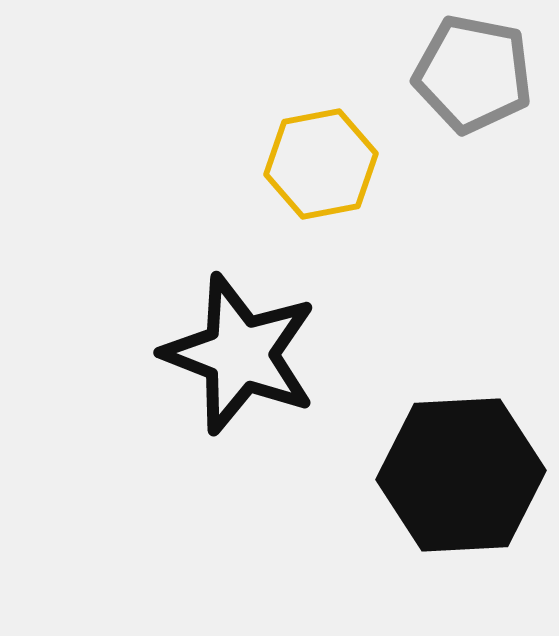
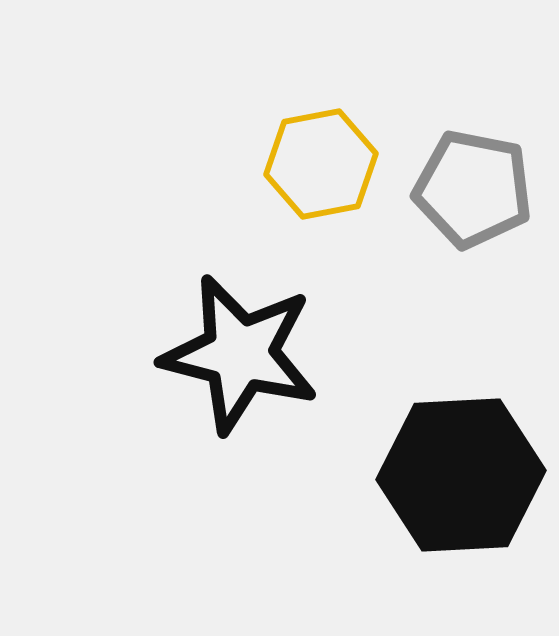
gray pentagon: moved 115 px down
black star: rotated 7 degrees counterclockwise
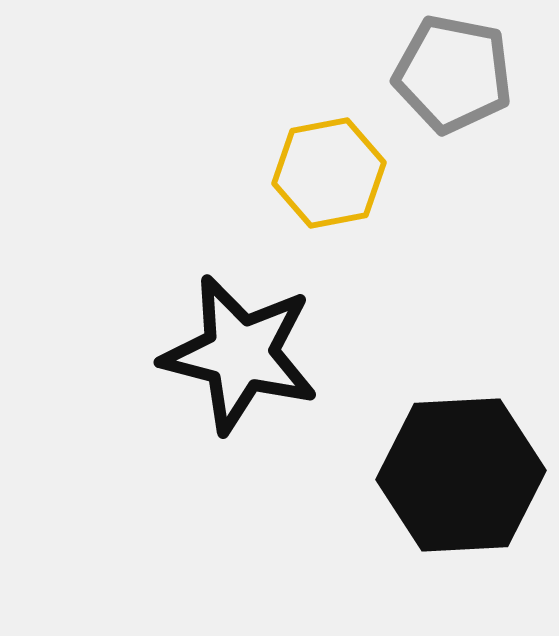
yellow hexagon: moved 8 px right, 9 px down
gray pentagon: moved 20 px left, 115 px up
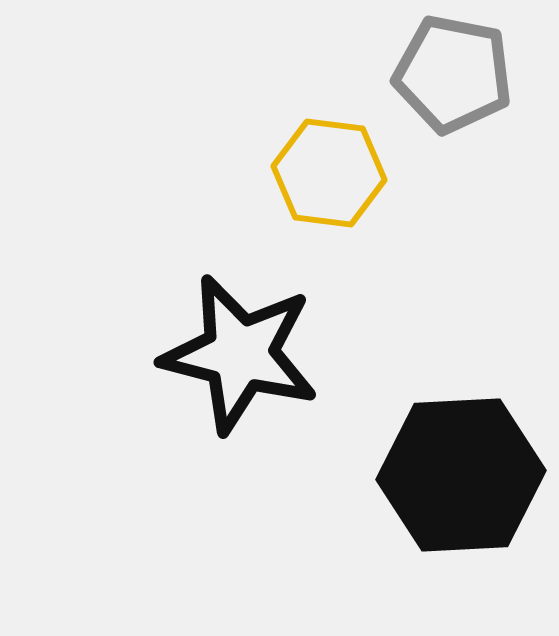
yellow hexagon: rotated 18 degrees clockwise
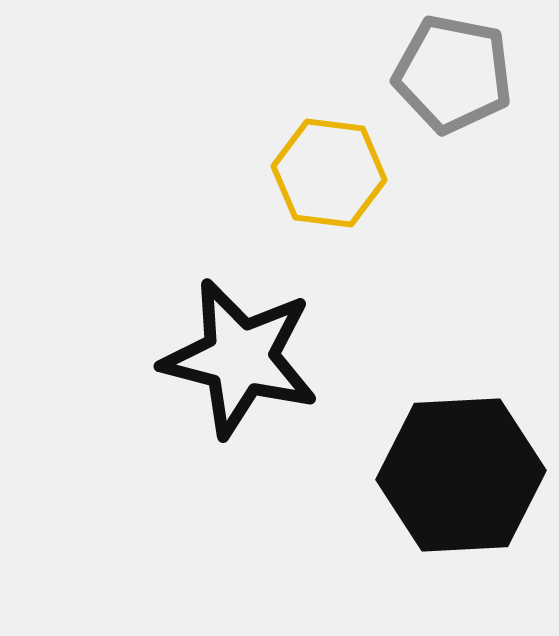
black star: moved 4 px down
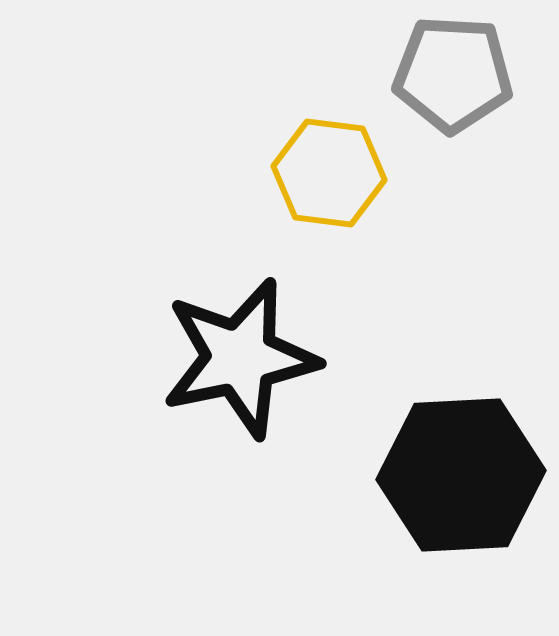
gray pentagon: rotated 8 degrees counterclockwise
black star: rotated 26 degrees counterclockwise
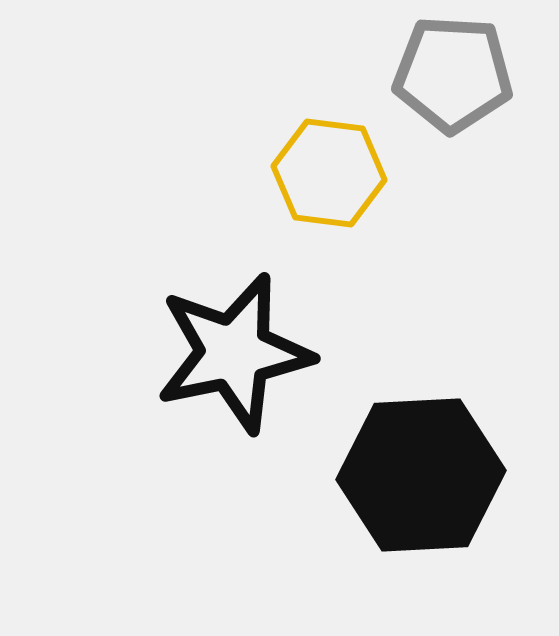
black star: moved 6 px left, 5 px up
black hexagon: moved 40 px left
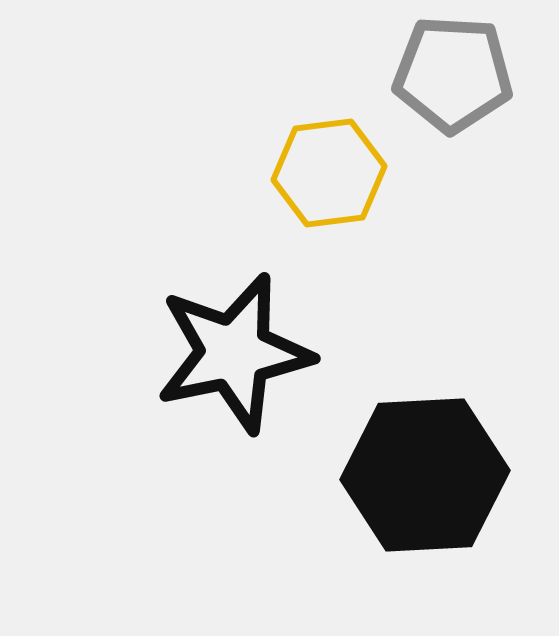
yellow hexagon: rotated 14 degrees counterclockwise
black hexagon: moved 4 px right
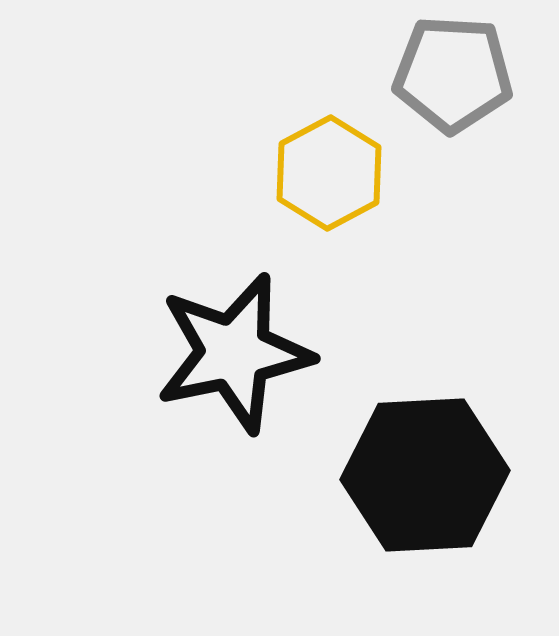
yellow hexagon: rotated 21 degrees counterclockwise
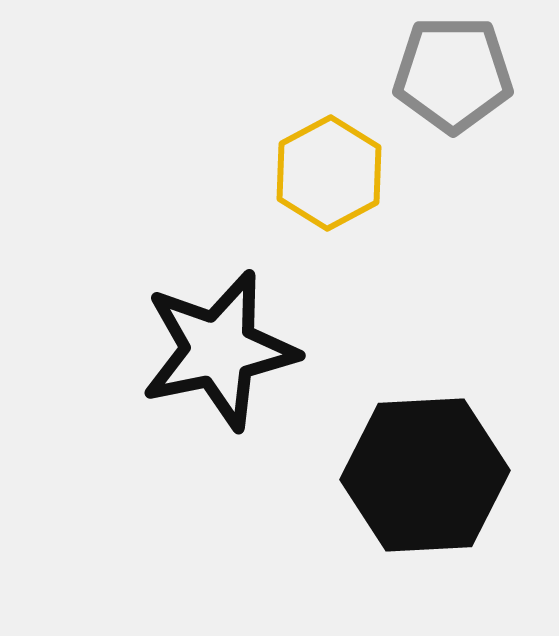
gray pentagon: rotated 3 degrees counterclockwise
black star: moved 15 px left, 3 px up
